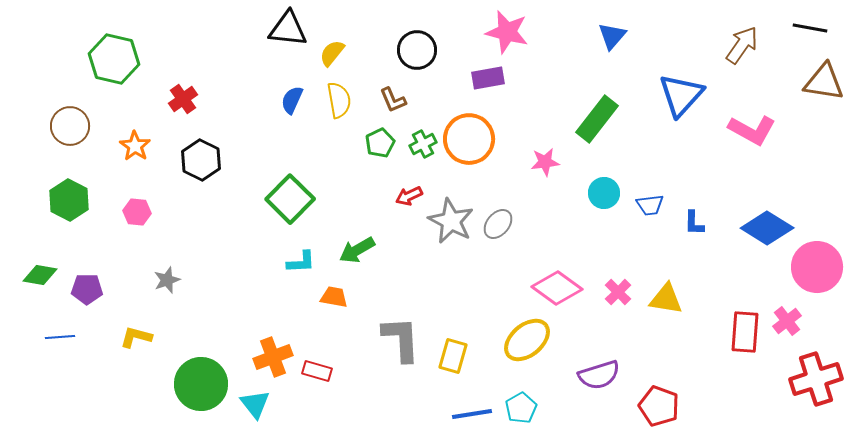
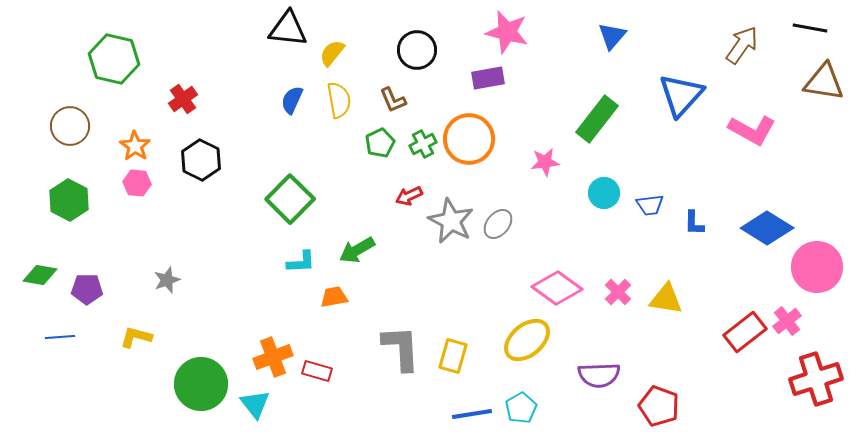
pink hexagon at (137, 212): moved 29 px up
orange trapezoid at (334, 297): rotated 20 degrees counterclockwise
red rectangle at (745, 332): rotated 48 degrees clockwise
gray L-shape at (401, 339): moved 9 px down
purple semicircle at (599, 375): rotated 15 degrees clockwise
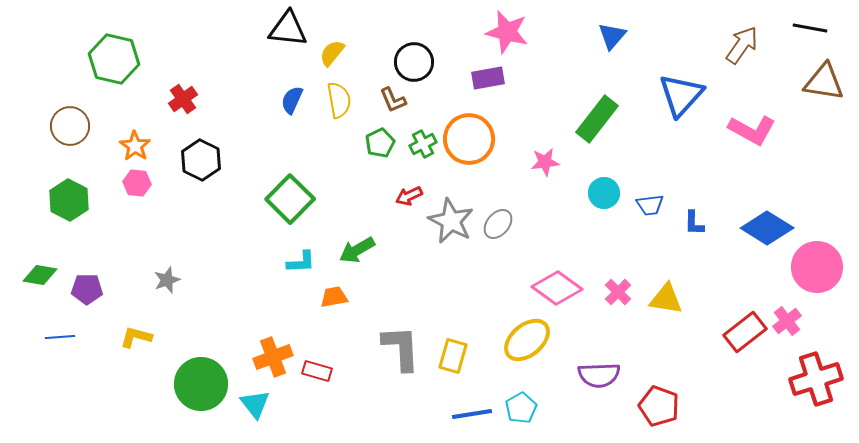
black circle at (417, 50): moved 3 px left, 12 px down
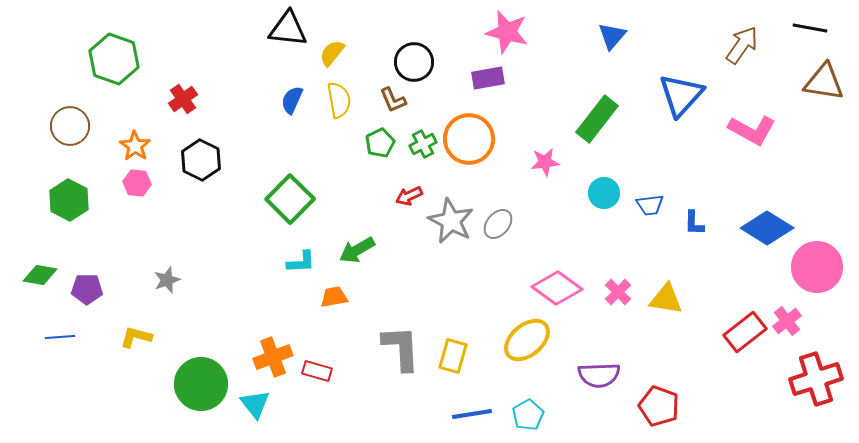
green hexagon at (114, 59): rotated 6 degrees clockwise
cyan pentagon at (521, 408): moved 7 px right, 7 px down
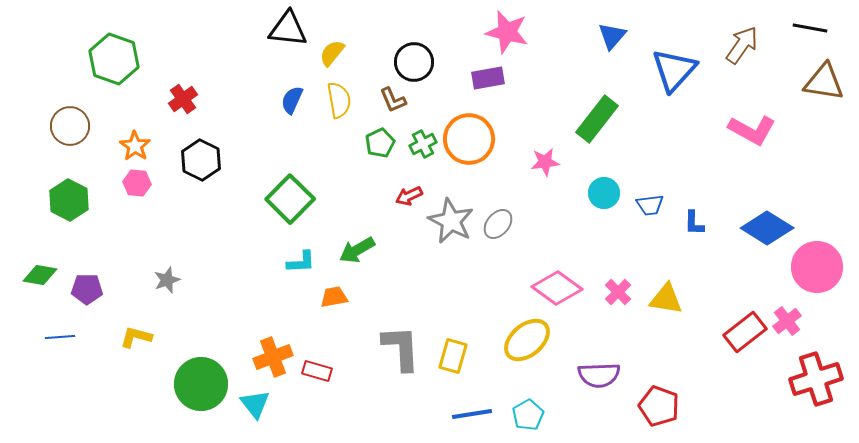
blue triangle at (681, 95): moved 7 px left, 25 px up
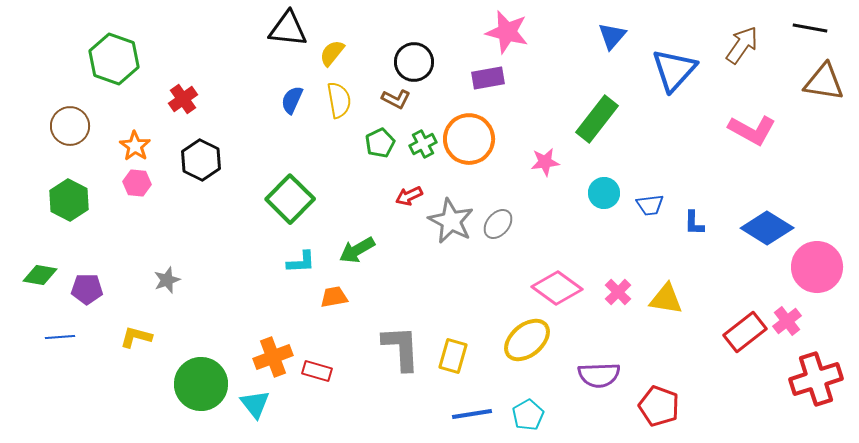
brown L-shape at (393, 100): moved 3 px right, 1 px up; rotated 40 degrees counterclockwise
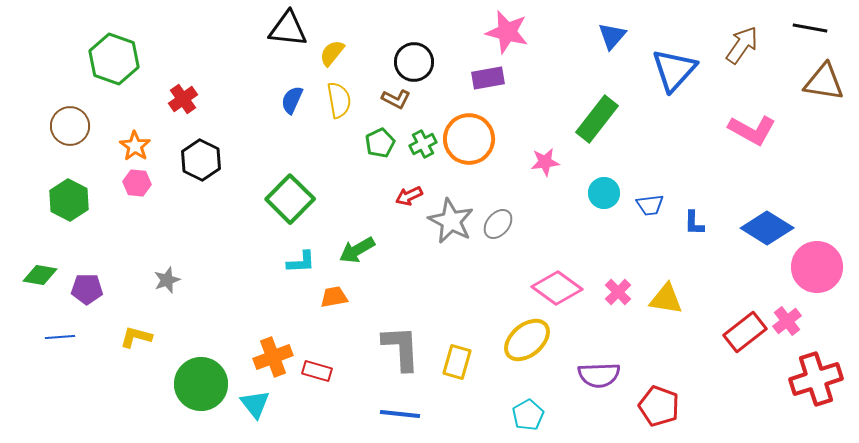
yellow rectangle at (453, 356): moved 4 px right, 6 px down
blue line at (472, 414): moved 72 px left; rotated 15 degrees clockwise
